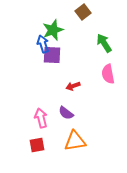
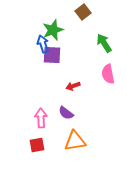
pink arrow: rotated 12 degrees clockwise
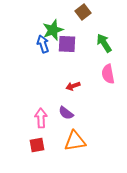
purple square: moved 15 px right, 11 px up
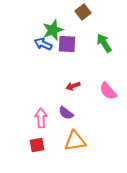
blue arrow: rotated 48 degrees counterclockwise
pink semicircle: moved 17 px down; rotated 30 degrees counterclockwise
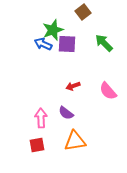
green arrow: rotated 12 degrees counterclockwise
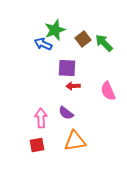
brown square: moved 27 px down
green star: moved 2 px right
purple square: moved 24 px down
red arrow: rotated 16 degrees clockwise
pink semicircle: rotated 18 degrees clockwise
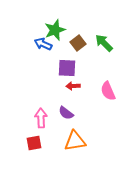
brown square: moved 5 px left, 4 px down
red square: moved 3 px left, 2 px up
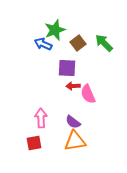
pink semicircle: moved 20 px left, 3 px down
purple semicircle: moved 7 px right, 9 px down
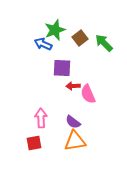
brown square: moved 2 px right, 5 px up
purple square: moved 5 px left
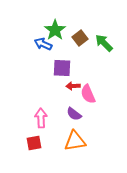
green star: rotated 15 degrees counterclockwise
purple semicircle: moved 1 px right, 8 px up
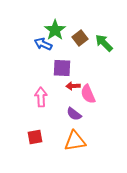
pink arrow: moved 21 px up
red square: moved 1 px right, 6 px up
